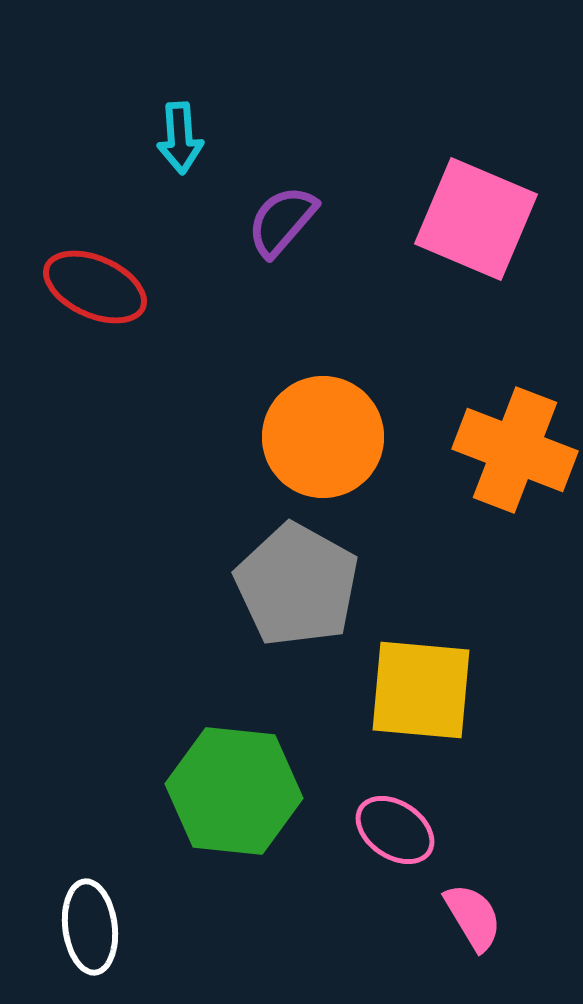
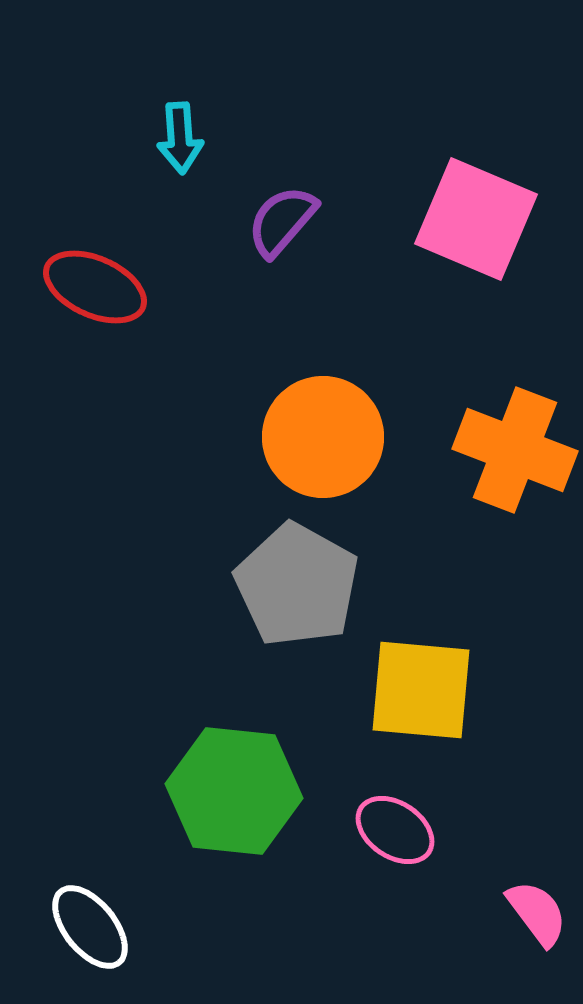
pink semicircle: moved 64 px right, 4 px up; rotated 6 degrees counterclockwise
white ellipse: rotated 32 degrees counterclockwise
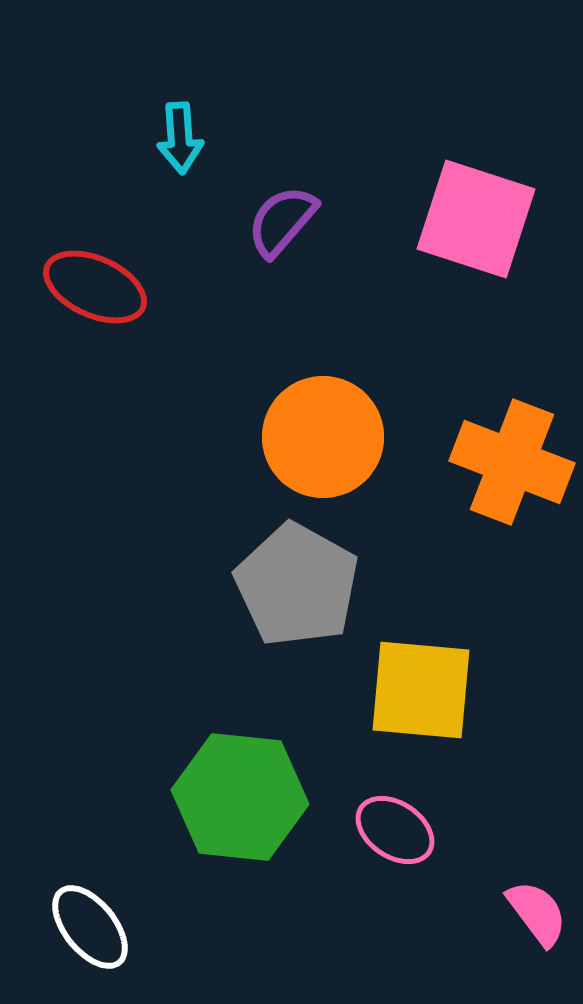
pink square: rotated 5 degrees counterclockwise
orange cross: moved 3 px left, 12 px down
green hexagon: moved 6 px right, 6 px down
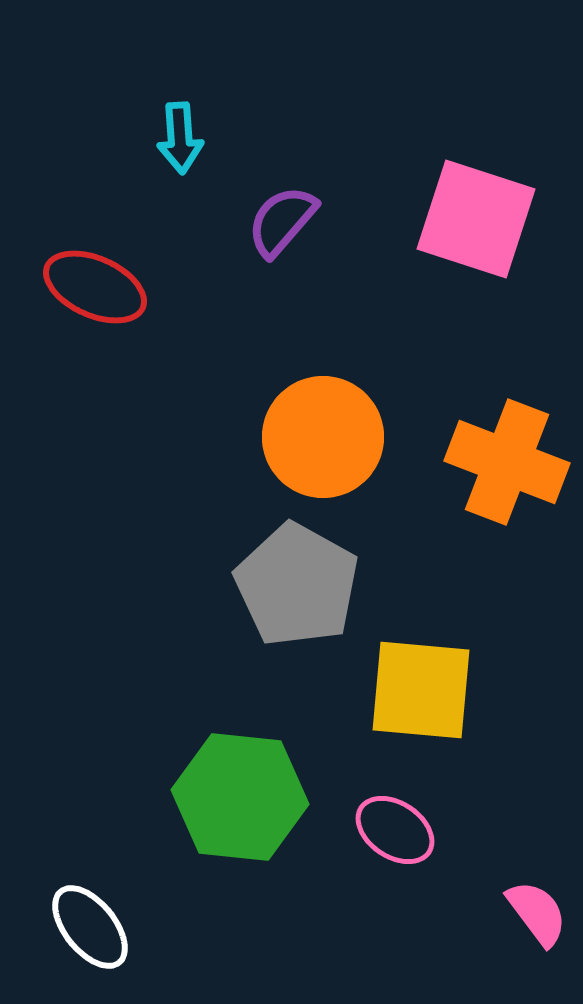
orange cross: moved 5 px left
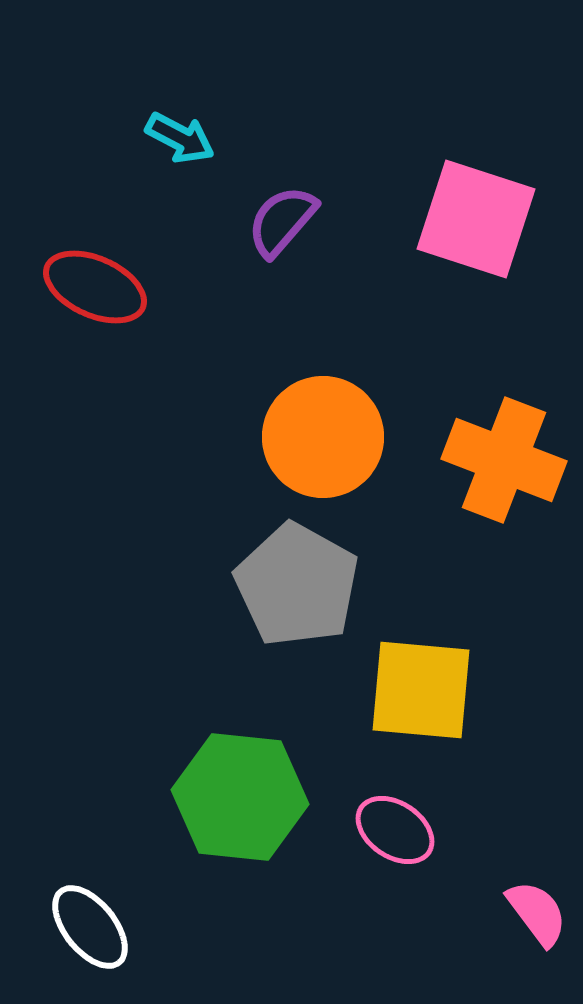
cyan arrow: rotated 58 degrees counterclockwise
orange cross: moved 3 px left, 2 px up
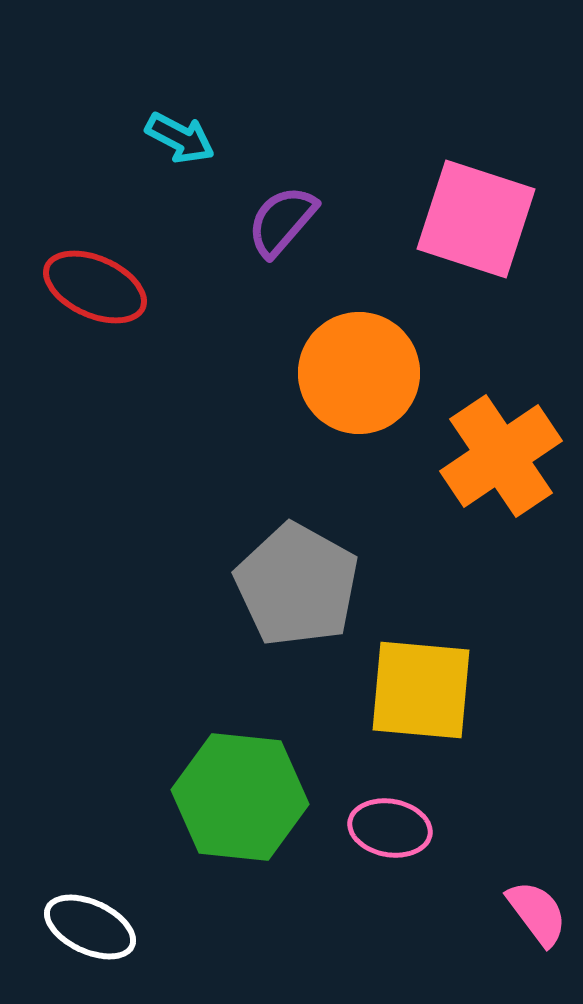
orange circle: moved 36 px right, 64 px up
orange cross: moved 3 px left, 4 px up; rotated 35 degrees clockwise
pink ellipse: moved 5 px left, 2 px up; rotated 24 degrees counterclockwise
white ellipse: rotated 26 degrees counterclockwise
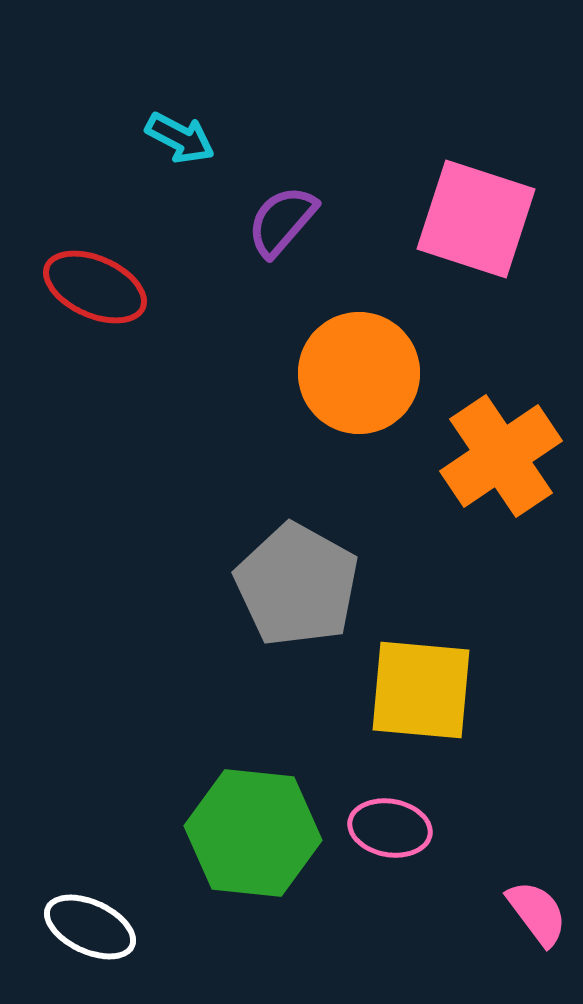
green hexagon: moved 13 px right, 36 px down
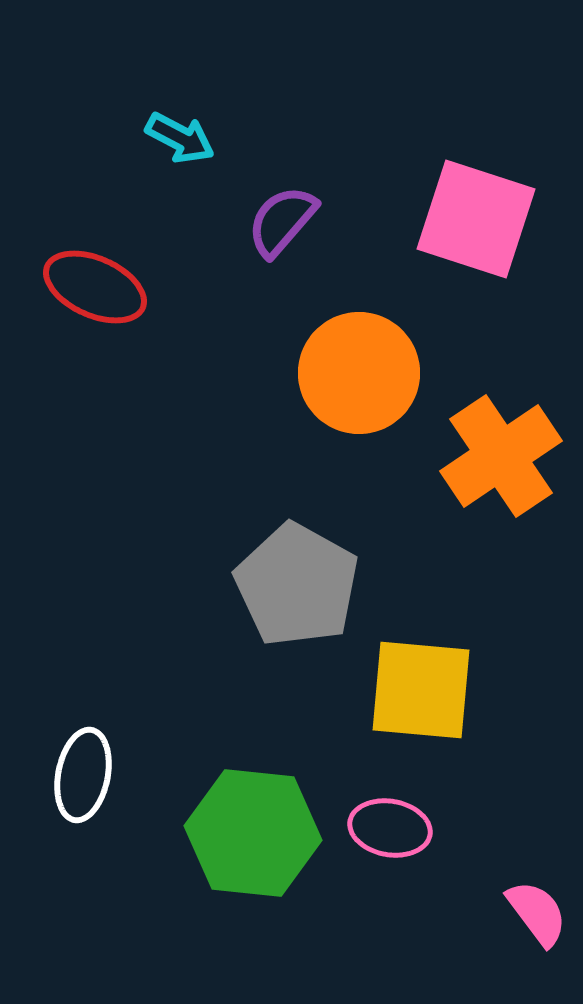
white ellipse: moved 7 px left, 152 px up; rotated 76 degrees clockwise
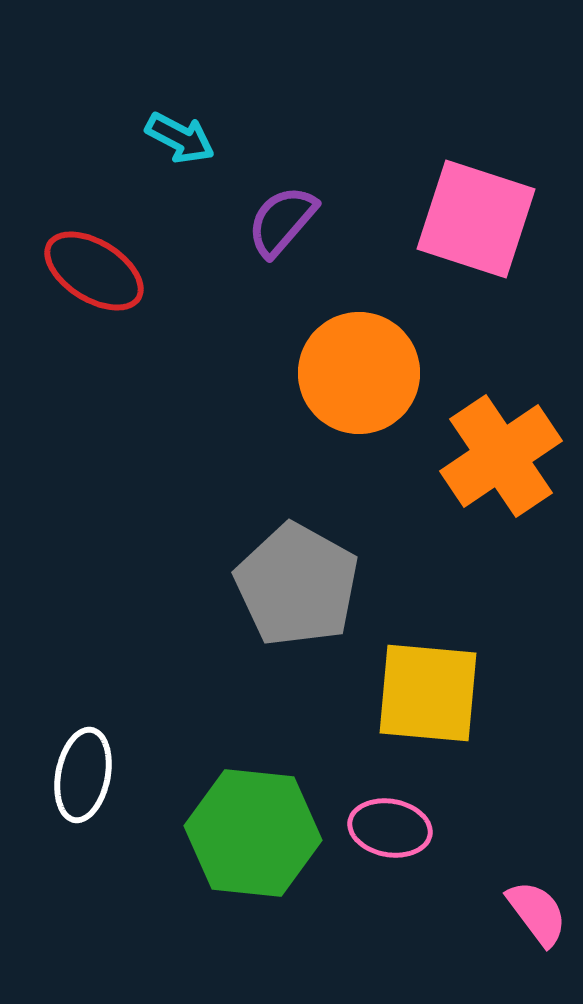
red ellipse: moved 1 px left, 16 px up; rotated 8 degrees clockwise
yellow square: moved 7 px right, 3 px down
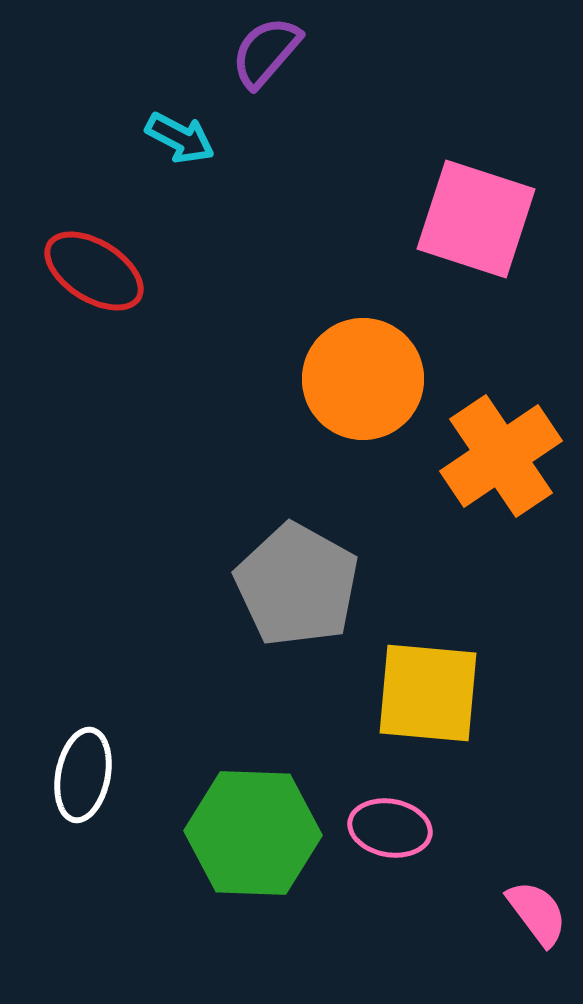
purple semicircle: moved 16 px left, 169 px up
orange circle: moved 4 px right, 6 px down
green hexagon: rotated 4 degrees counterclockwise
